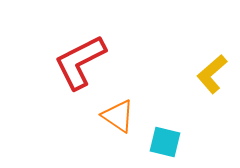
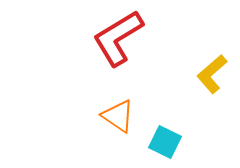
red L-shape: moved 38 px right, 24 px up; rotated 4 degrees counterclockwise
cyan square: rotated 12 degrees clockwise
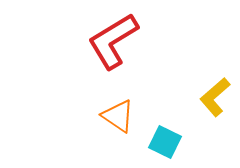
red L-shape: moved 5 px left, 3 px down
yellow L-shape: moved 3 px right, 23 px down
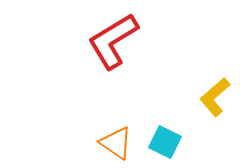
orange triangle: moved 2 px left, 27 px down
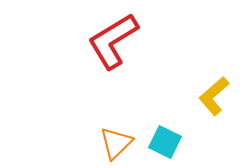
yellow L-shape: moved 1 px left, 1 px up
orange triangle: rotated 42 degrees clockwise
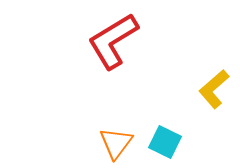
yellow L-shape: moved 7 px up
orange triangle: rotated 9 degrees counterclockwise
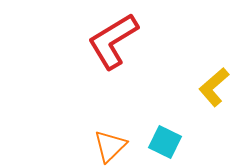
yellow L-shape: moved 2 px up
orange triangle: moved 6 px left, 3 px down; rotated 9 degrees clockwise
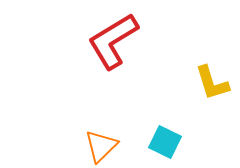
yellow L-shape: moved 2 px left, 4 px up; rotated 66 degrees counterclockwise
orange triangle: moved 9 px left
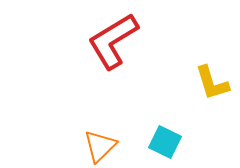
orange triangle: moved 1 px left
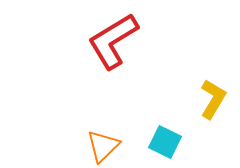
yellow L-shape: moved 1 px right, 16 px down; rotated 132 degrees counterclockwise
orange triangle: moved 3 px right
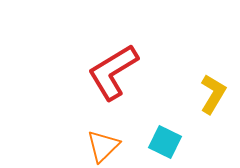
red L-shape: moved 31 px down
yellow L-shape: moved 5 px up
